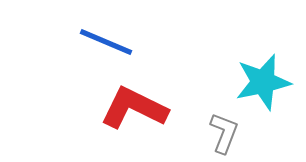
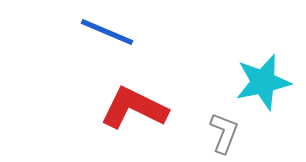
blue line: moved 1 px right, 10 px up
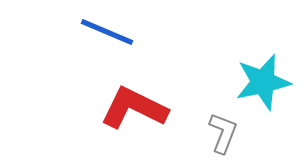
gray L-shape: moved 1 px left
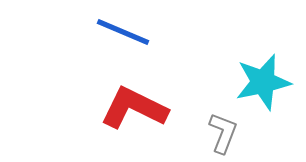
blue line: moved 16 px right
